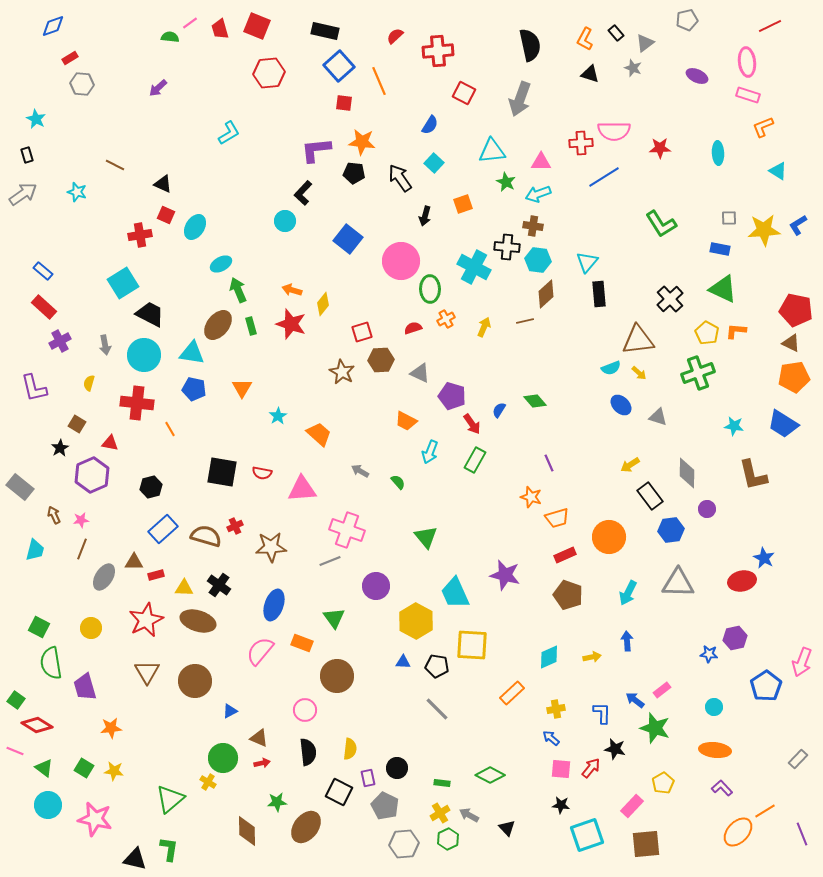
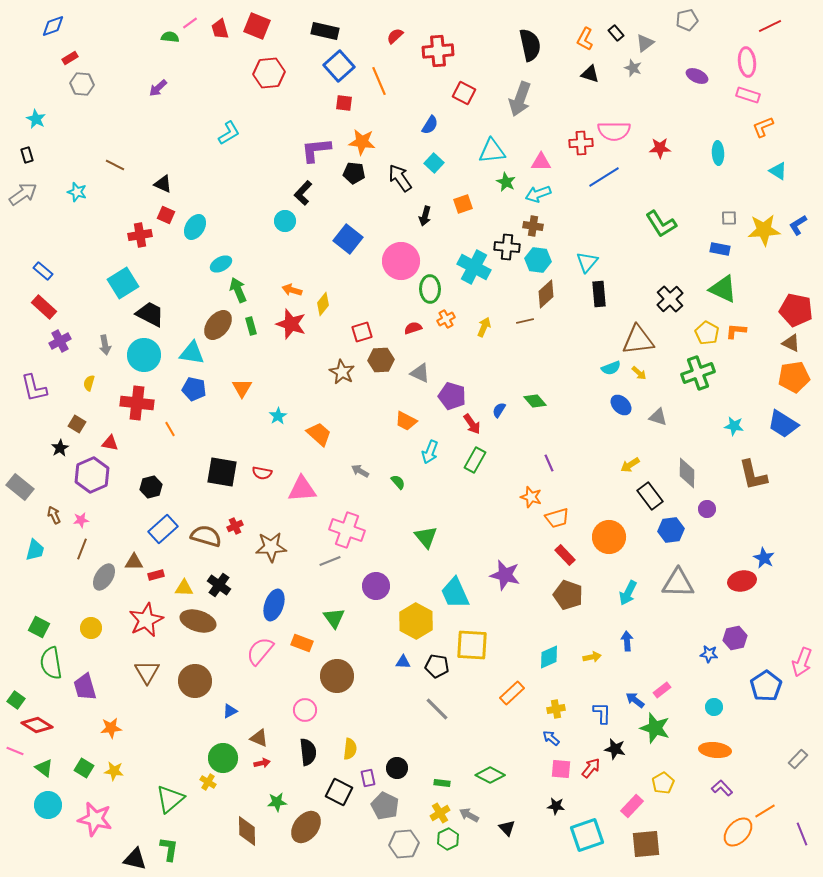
red rectangle at (565, 555): rotated 70 degrees clockwise
black star at (561, 805): moved 5 px left, 1 px down
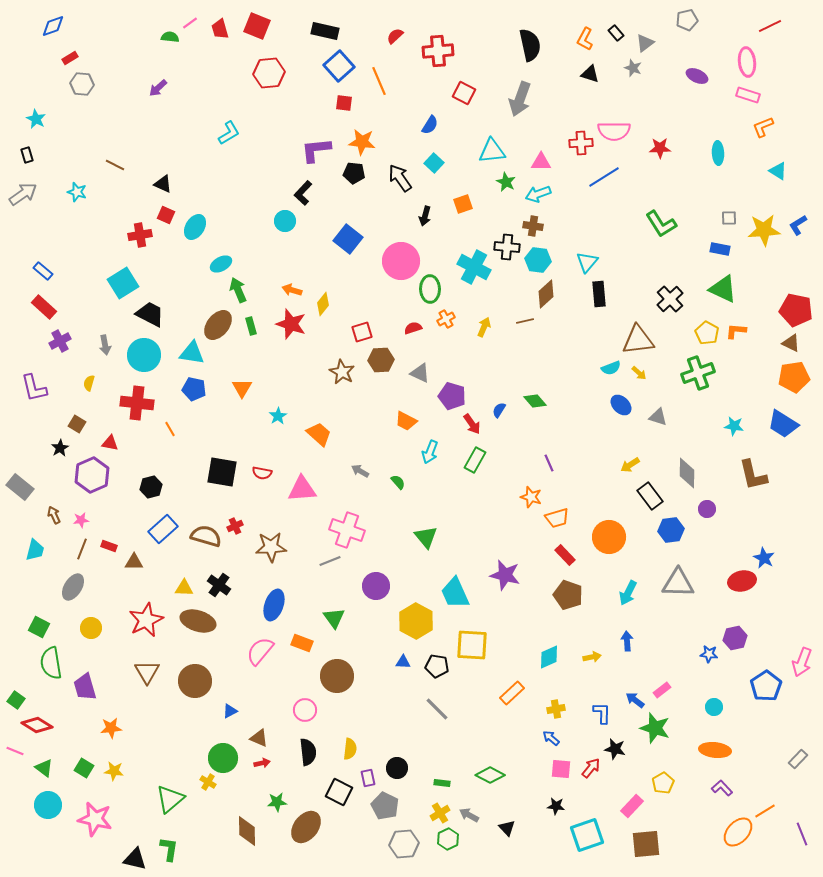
red rectangle at (156, 575): moved 47 px left, 29 px up; rotated 35 degrees clockwise
gray ellipse at (104, 577): moved 31 px left, 10 px down
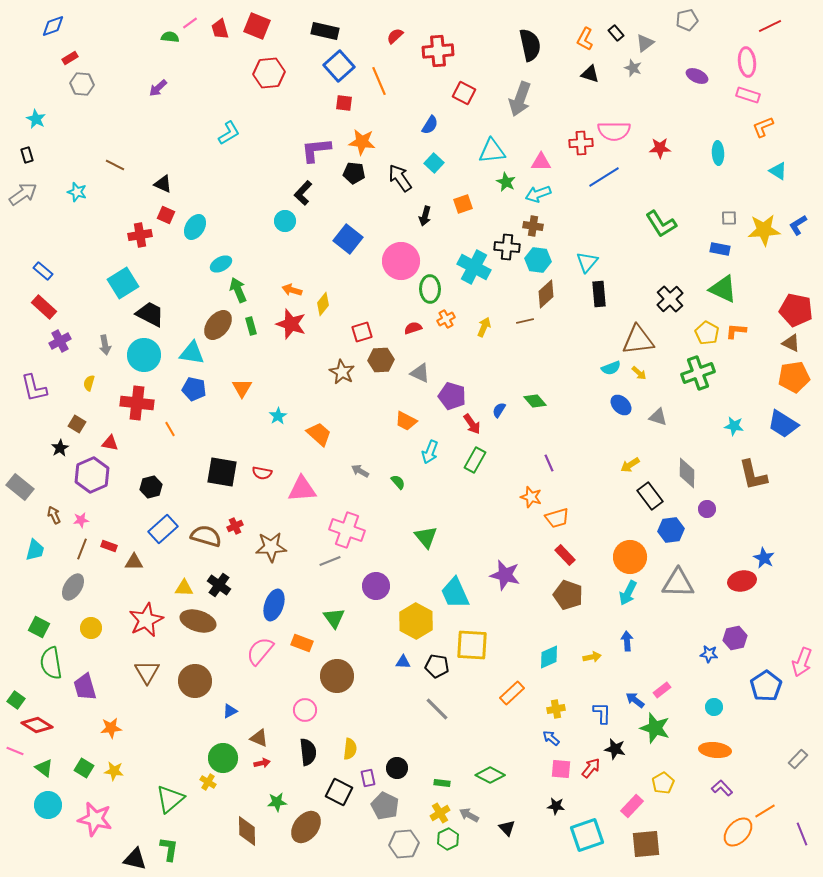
orange circle at (609, 537): moved 21 px right, 20 px down
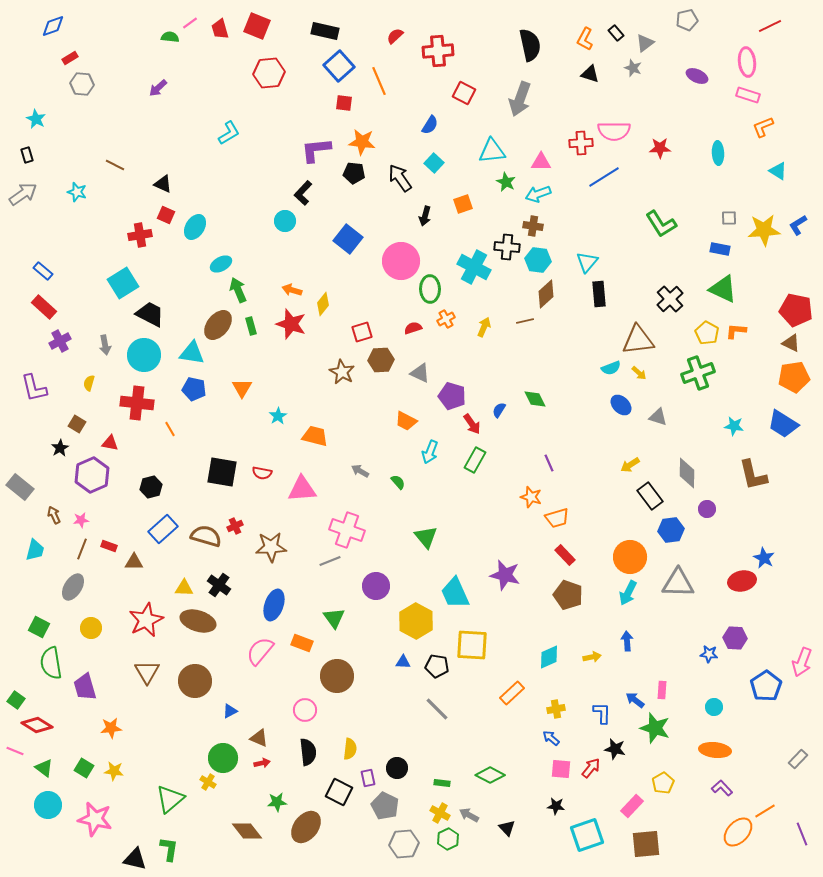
green diamond at (535, 401): moved 2 px up; rotated 15 degrees clockwise
orange trapezoid at (319, 434): moved 4 px left, 2 px down; rotated 28 degrees counterclockwise
purple hexagon at (735, 638): rotated 15 degrees clockwise
pink rectangle at (662, 690): rotated 48 degrees counterclockwise
yellow cross at (440, 813): rotated 30 degrees counterclockwise
brown diamond at (247, 831): rotated 36 degrees counterclockwise
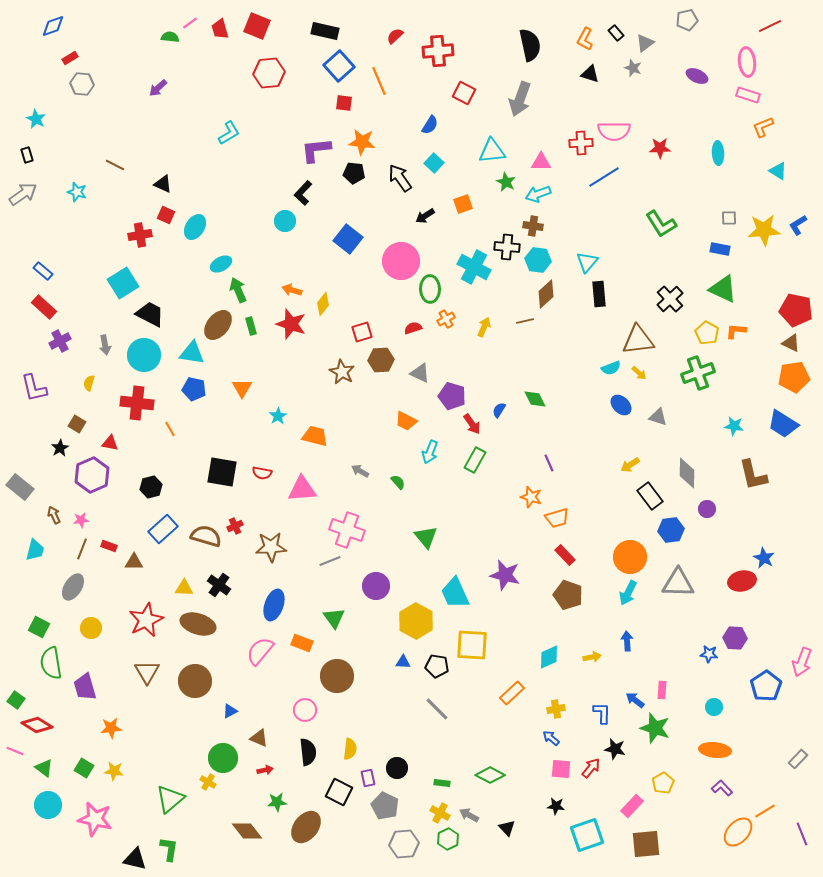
black arrow at (425, 216): rotated 42 degrees clockwise
brown ellipse at (198, 621): moved 3 px down
red arrow at (262, 763): moved 3 px right, 7 px down
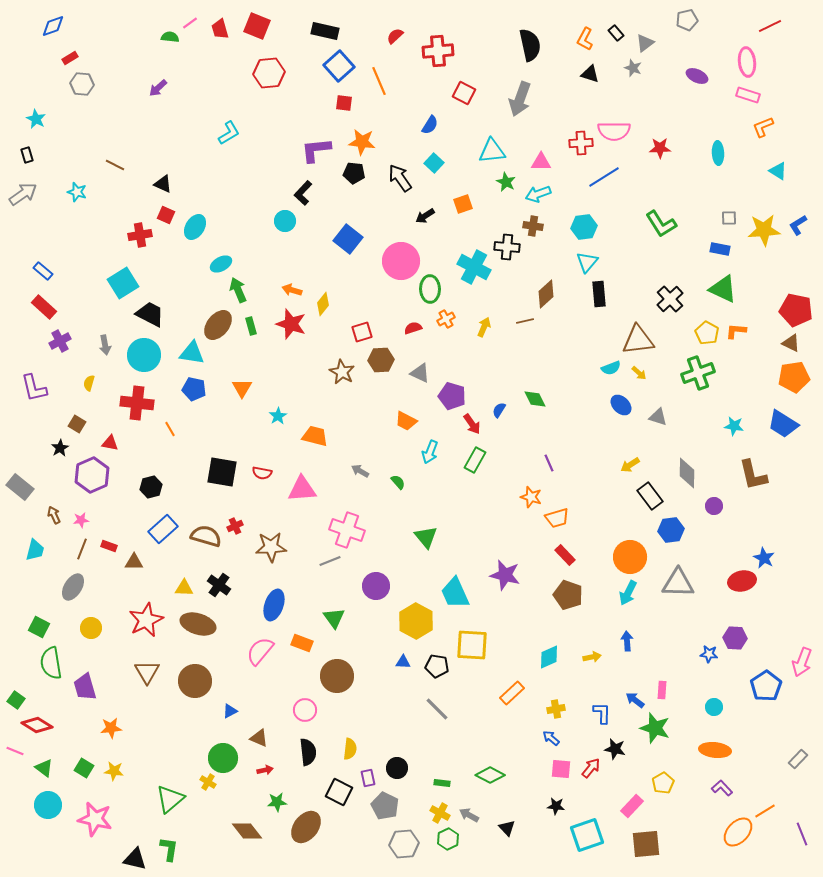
cyan hexagon at (538, 260): moved 46 px right, 33 px up; rotated 15 degrees counterclockwise
purple circle at (707, 509): moved 7 px right, 3 px up
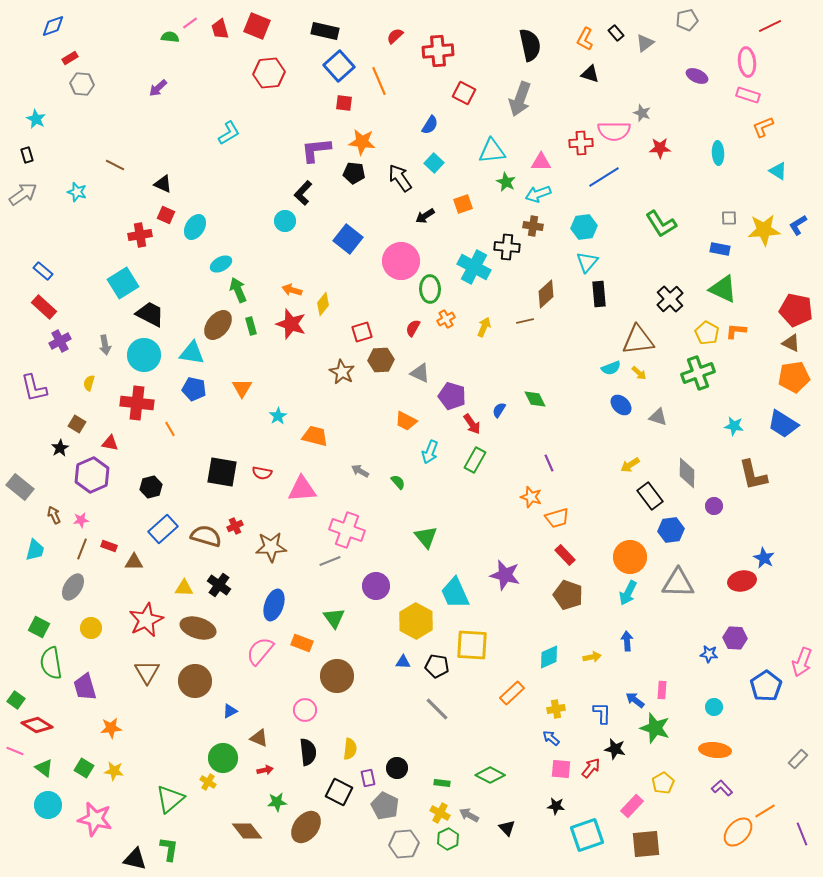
gray star at (633, 68): moved 9 px right, 45 px down
red semicircle at (413, 328): rotated 42 degrees counterclockwise
brown ellipse at (198, 624): moved 4 px down
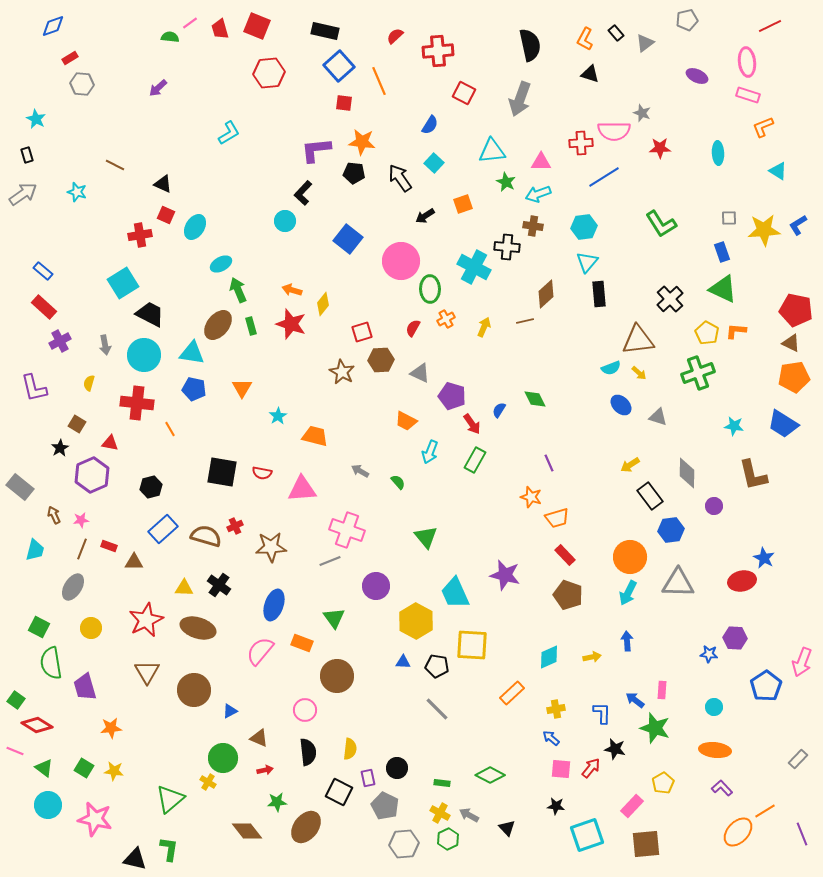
blue rectangle at (720, 249): moved 2 px right, 3 px down; rotated 60 degrees clockwise
brown circle at (195, 681): moved 1 px left, 9 px down
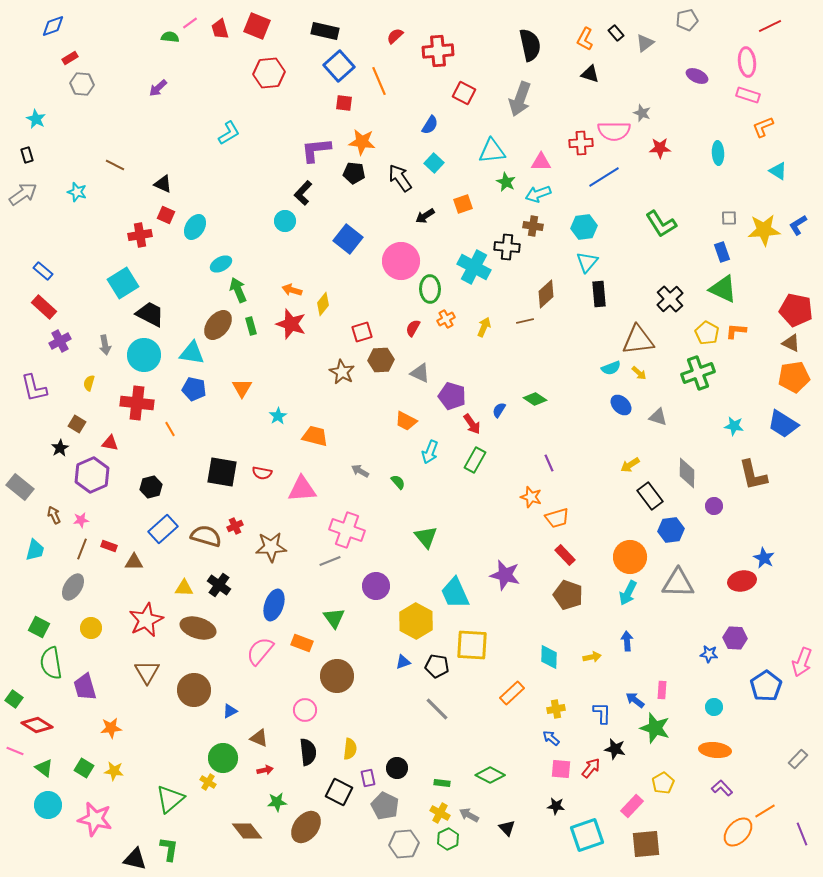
green diamond at (535, 399): rotated 30 degrees counterclockwise
cyan diamond at (549, 657): rotated 65 degrees counterclockwise
blue triangle at (403, 662): rotated 21 degrees counterclockwise
green square at (16, 700): moved 2 px left, 1 px up
